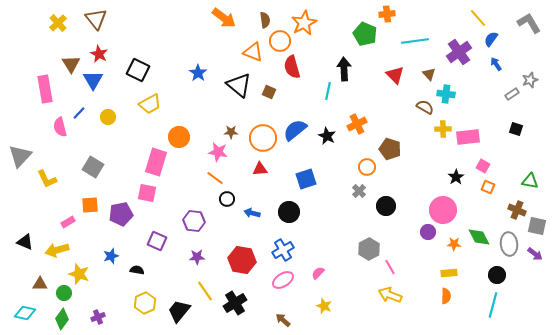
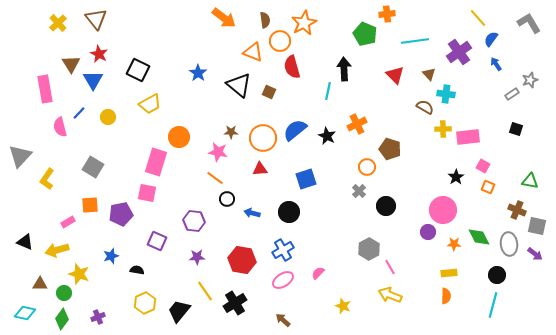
yellow L-shape at (47, 179): rotated 60 degrees clockwise
yellow star at (324, 306): moved 19 px right
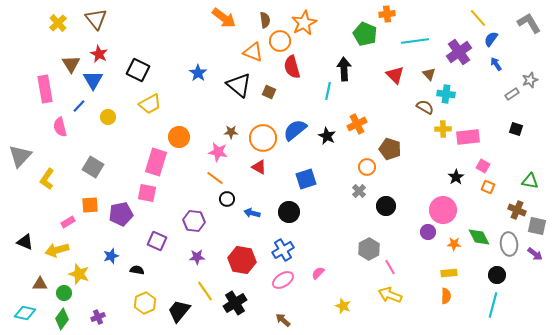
blue line at (79, 113): moved 7 px up
red triangle at (260, 169): moved 1 px left, 2 px up; rotated 35 degrees clockwise
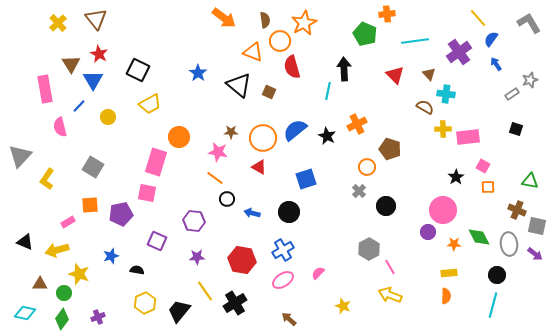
orange square at (488, 187): rotated 24 degrees counterclockwise
brown arrow at (283, 320): moved 6 px right, 1 px up
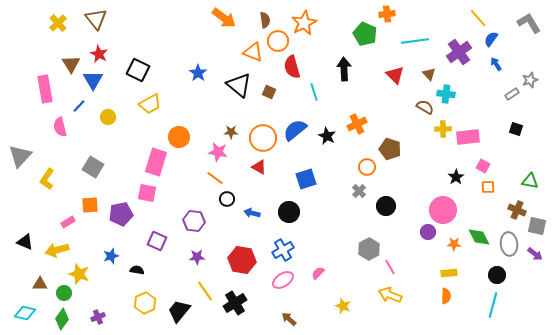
orange circle at (280, 41): moved 2 px left
cyan line at (328, 91): moved 14 px left, 1 px down; rotated 30 degrees counterclockwise
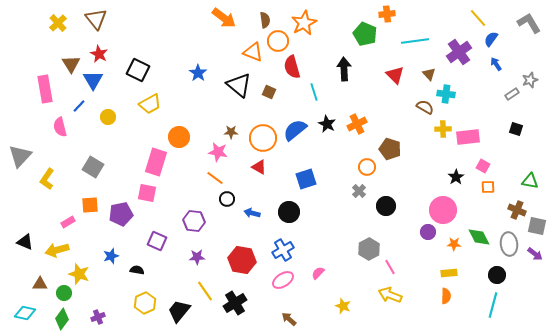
black star at (327, 136): moved 12 px up
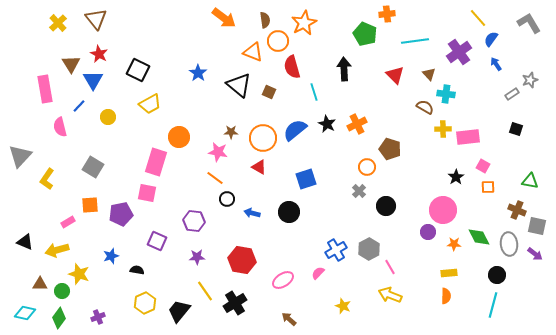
blue cross at (283, 250): moved 53 px right
green circle at (64, 293): moved 2 px left, 2 px up
green diamond at (62, 319): moved 3 px left, 1 px up
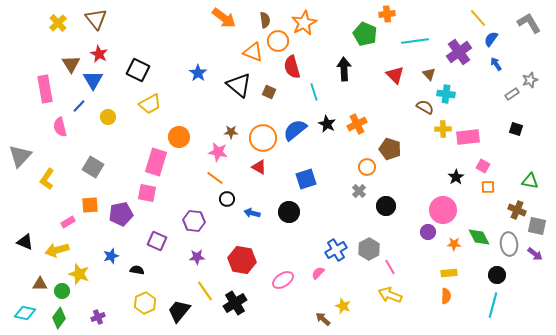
brown arrow at (289, 319): moved 34 px right
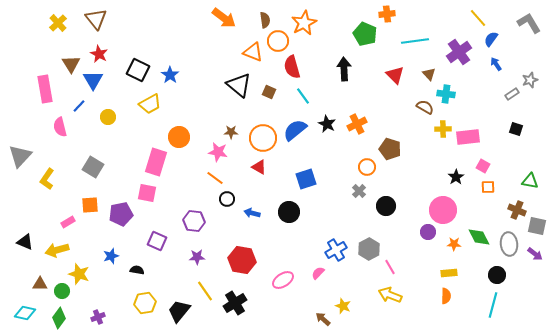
blue star at (198, 73): moved 28 px left, 2 px down
cyan line at (314, 92): moved 11 px left, 4 px down; rotated 18 degrees counterclockwise
yellow hexagon at (145, 303): rotated 15 degrees clockwise
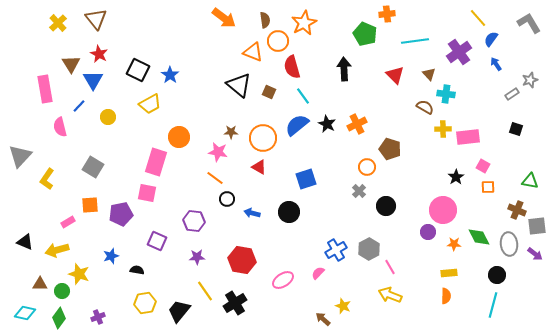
blue semicircle at (295, 130): moved 2 px right, 5 px up
gray square at (537, 226): rotated 18 degrees counterclockwise
